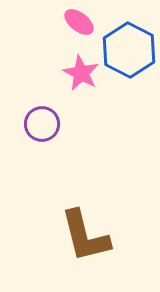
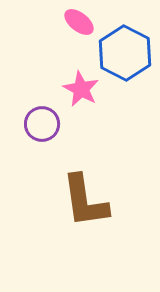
blue hexagon: moved 4 px left, 3 px down
pink star: moved 16 px down
brown L-shape: moved 35 px up; rotated 6 degrees clockwise
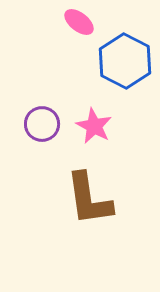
blue hexagon: moved 8 px down
pink star: moved 13 px right, 37 px down
brown L-shape: moved 4 px right, 2 px up
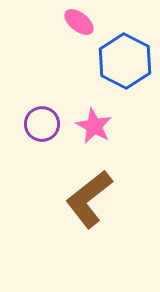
brown L-shape: rotated 60 degrees clockwise
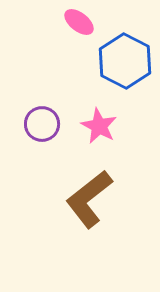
pink star: moved 5 px right
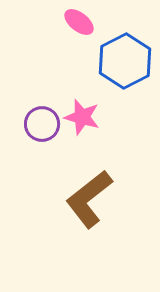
blue hexagon: rotated 6 degrees clockwise
pink star: moved 17 px left, 9 px up; rotated 12 degrees counterclockwise
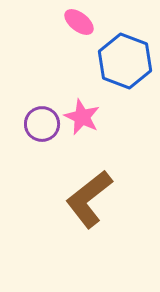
blue hexagon: rotated 12 degrees counterclockwise
pink star: rotated 9 degrees clockwise
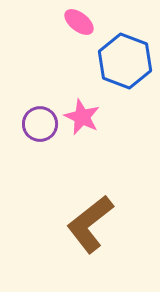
purple circle: moved 2 px left
brown L-shape: moved 1 px right, 25 px down
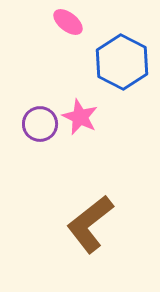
pink ellipse: moved 11 px left
blue hexagon: moved 3 px left, 1 px down; rotated 6 degrees clockwise
pink star: moved 2 px left
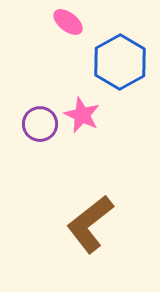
blue hexagon: moved 2 px left; rotated 4 degrees clockwise
pink star: moved 2 px right, 2 px up
